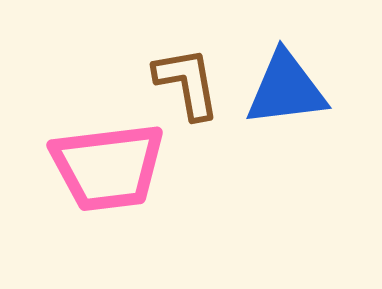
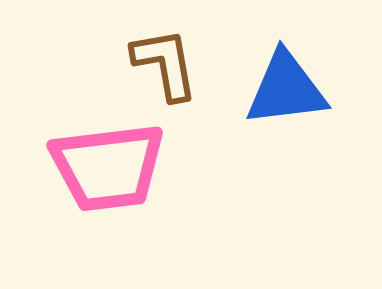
brown L-shape: moved 22 px left, 19 px up
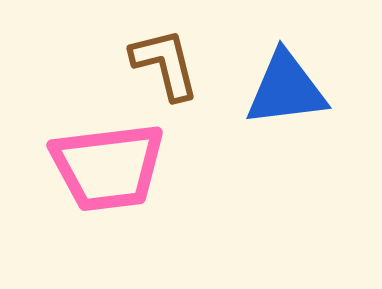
brown L-shape: rotated 4 degrees counterclockwise
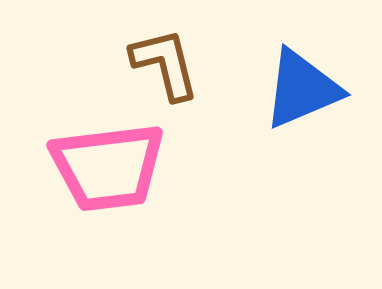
blue triangle: moved 16 px right; rotated 16 degrees counterclockwise
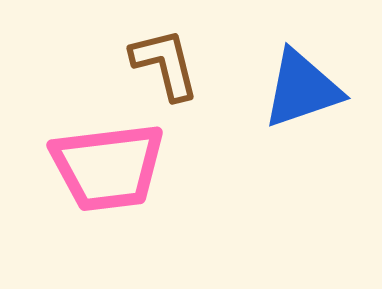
blue triangle: rotated 4 degrees clockwise
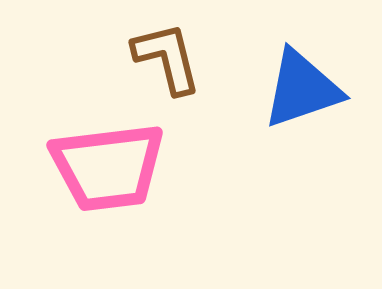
brown L-shape: moved 2 px right, 6 px up
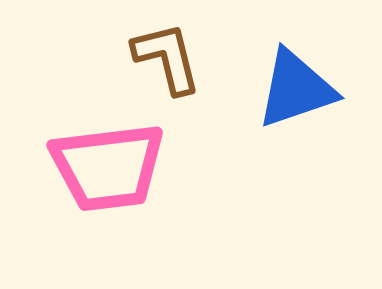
blue triangle: moved 6 px left
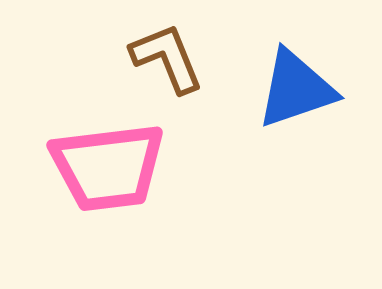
brown L-shape: rotated 8 degrees counterclockwise
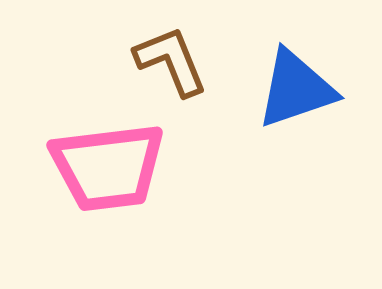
brown L-shape: moved 4 px right, 3 px down
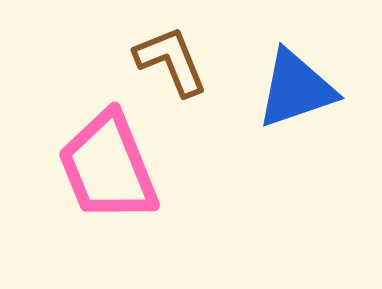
pink trapezoid: rotated 75 degrees clockwise
